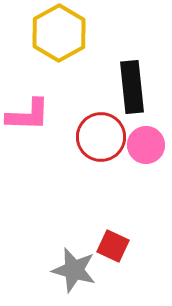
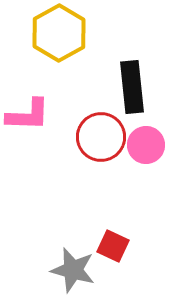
gray star: moved 1 px left
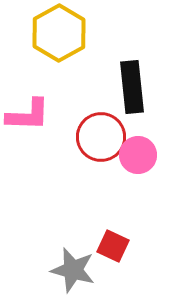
pink circle: moved 8 px left, 10 px down
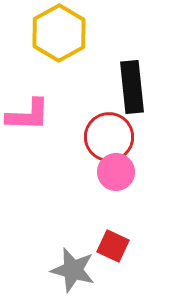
red circle: moved 8 px right
pink circle: moved 22 px left, 17 px down
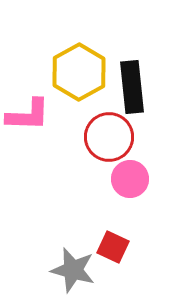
yellow hexagon: moved 20 px right, 39 px down
pink circle: moved 14 px right, 7 px down
red square: moved 1 px down
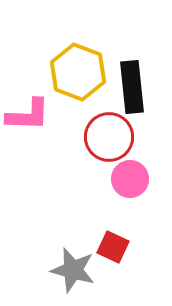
yellow hexagon: moved 1 px left; rotated 10 degrees counterclockwise
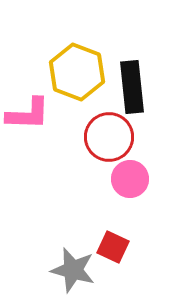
yellow hexagon: moved 1 px left
pink L-shape: moved 1 px up
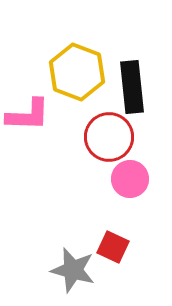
pink L-shape: moved 1 px down
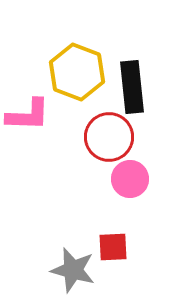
red square: rotated 28 degrees counterclockwise
